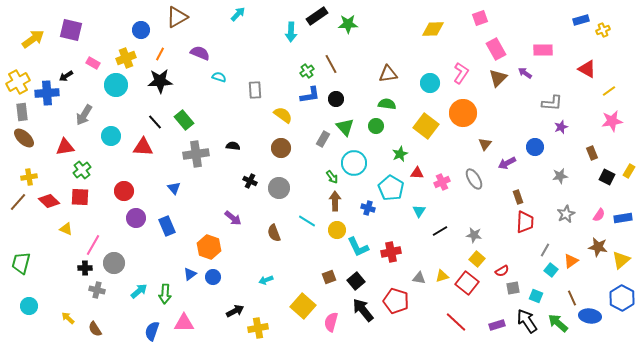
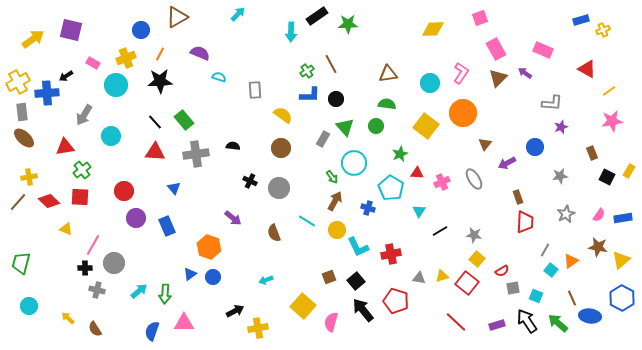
pink rectangle at (543, 50): rotated 24 degrees clockwise
blue L-shape at (310, 95): rotated 10 degrees clockwise
red triangle at (143, 147): moved 12 px right, 5 px down
brown arrow at (335, 201): rotated 30 degrees clockwise
red cross at (391, 252): moved 2 px down
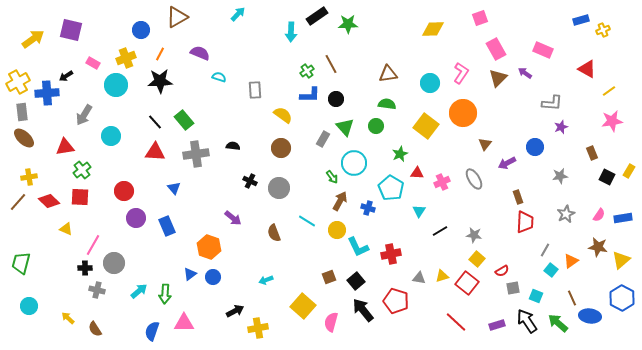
brown arrow at (335, 201): moved 5 px right
